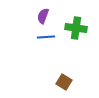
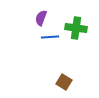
purple semicircle: moved 2 px left, 2 px down
blue line: moved 4 px right
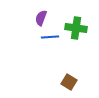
brown square: moved 5 px right
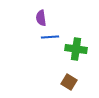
purple semicircle: rotated 28 degrees counterclockwise
green cross: moved 21 px down
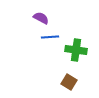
purple semicircle: rotated 126 degrees clockwise
green cross: moved 1 px down
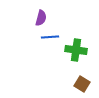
purple semicircle: rotated 77 degrees clockwise
brown square: moved 13 px right, 2 px down
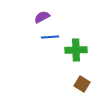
purple semicircle: moved 1 px right, 1 px up; rotated 133 degrees counterclockwise
green cross: rotated 10 degrees counterclockwise
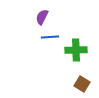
purple semicircle: rotated 35 degrees counterclockwise
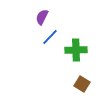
blue line: rotated 42 degrees counterclockwise
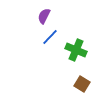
purple semicircle: moved 2 px right, 1 px up
green cross: rotated 25 degrees clockwise
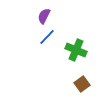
blue line: moved 3 px left
brown square: rotated 21 degrees clockwise
